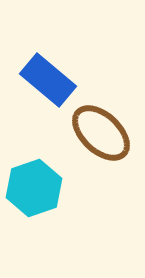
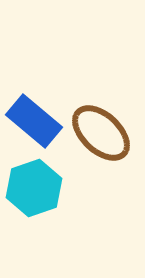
blue rectangle: moved 14 px left, 41 px down
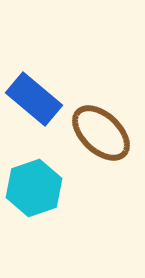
blue rectangle: moved 22 px up
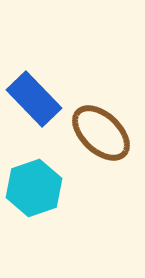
blue rectangle: rotated 6 degrees clockwise
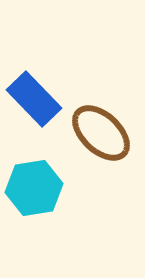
cyan hexagon: rotated 10 degrees clockwise
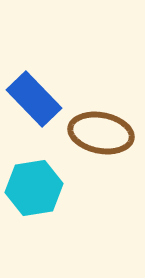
brown ellipse: rotated 32 degrees counterclockwise
